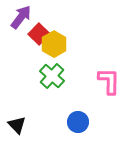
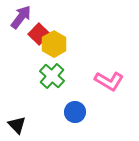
pink L-shape: rotated 120 degrees clockwise
blue circle: moved 3 px left, 10 px up
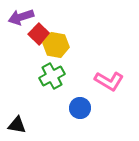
purple arrow: rotated 145 degrees counterclockwise
yellow hexagon: moved 2 px right, 1 px down; rotated 20 degrees counterclockwise
green cross: rotated 20 degrees clockwise
blue circle: moved 5 px right, 4 px up
black triangle: rotated 36 degrees counterclockwise
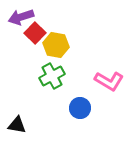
red square: moved 4 px left, 1 px up
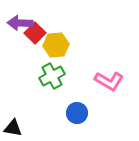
purple arrow: moved 1 px left, 6 px down; rotated 20 degrees clockwise
yellow hexagon: rotated 15 degrees counterclockwise
blue circle: moved 3 px left, 5 px down
black triangle: moved 4 px left, 3 px down
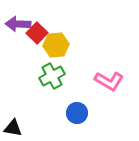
purple arrow: moved 2 px left, 1 px down
red square: moved 2 px right
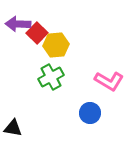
green cross: moved 1 px left, 1 px down
blue circle: moved 13 px right
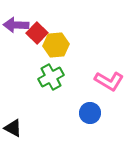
purple arrow: moved 2 px left, 1 px down
black triangle: rotated 18 degrees clockwise
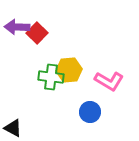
purple arrow: moved 1 px right, 2 px down
yellow hexagon: moved 13 px right, 25 px down
green cross: rotated 35 degrees clockwise
blue circle: moved 1 px up
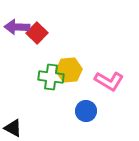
blue circle: moved 4 px left, 1 px up
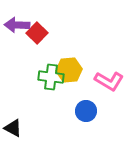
purple arrow: moved 2 px up
